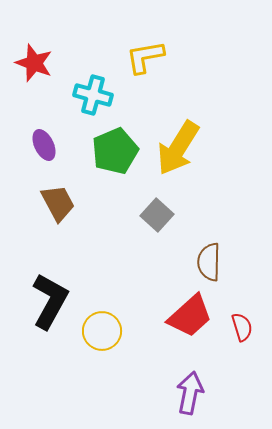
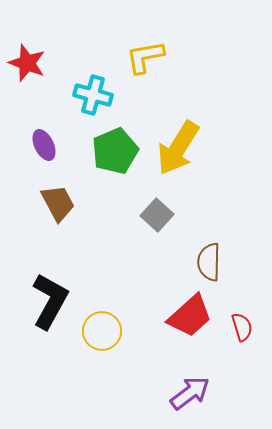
red star: moved 7 px left
purple arrow: rotated 42 degrees clockwise
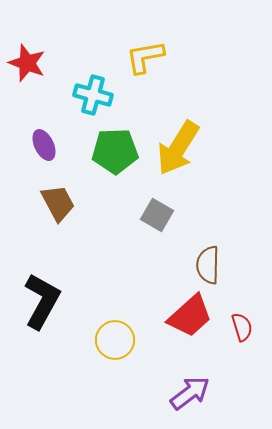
green pentagon: rotated 21 degrees clockwise
gray square: rotated 12 degrees counterclockwise
brown semicircle: moved 1 px left, 3 px down
black L-shape: moved 8 px left
yellow circle: moved 13 px right, 9 px down
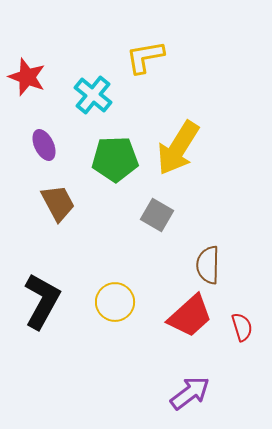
red star: moved 14 px down
cyan cross: rotated 24 degrees clockwise
green pentagon: moved 8 px down
yellow circle: moved 38 px up
